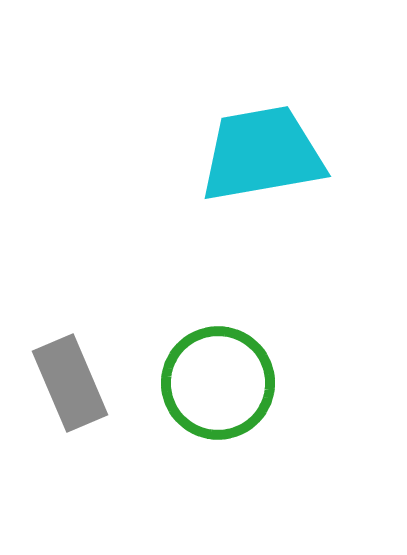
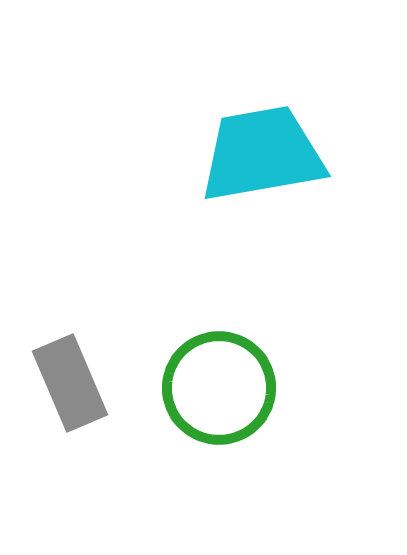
green circle: moved 1 px right, 5 px down
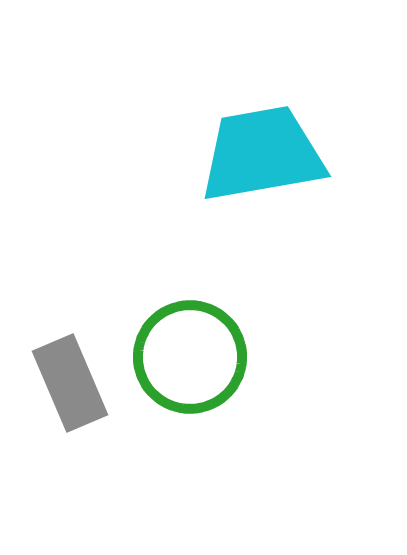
green circle: moved 29 px left, 31 px up
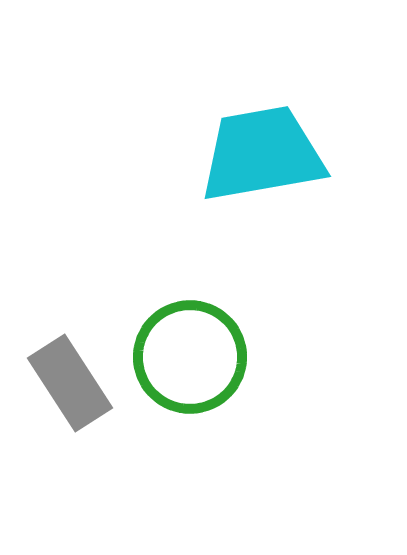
gray rectangle: rotated 10 degrees counterclockwise
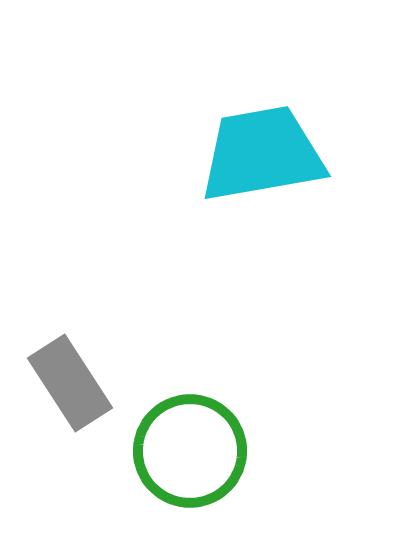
green circle: moved 94 px down
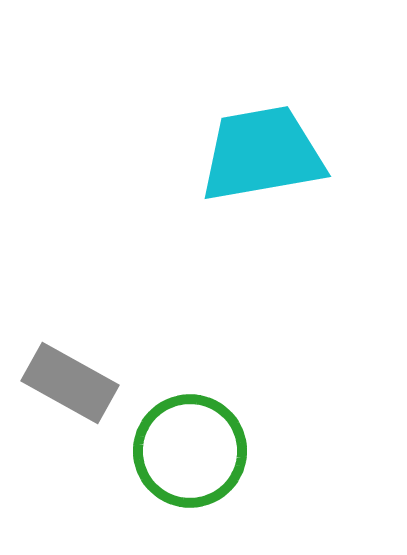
gray rectangle: rotated 28 degrees counterclockwise
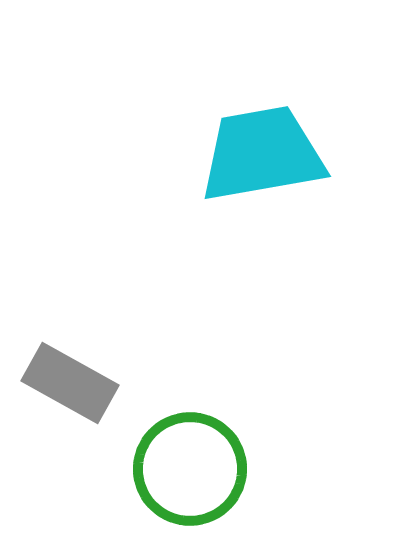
green circle: moved 18 px down
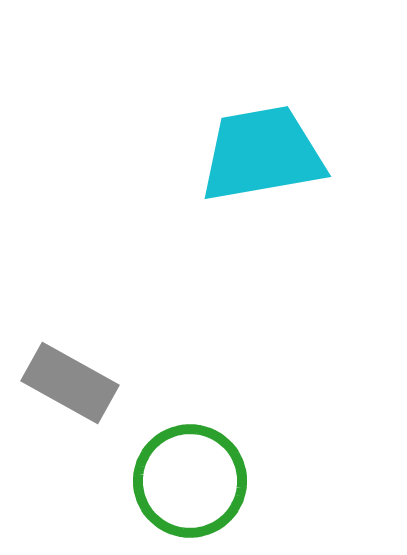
green circle: moved 12 px down
